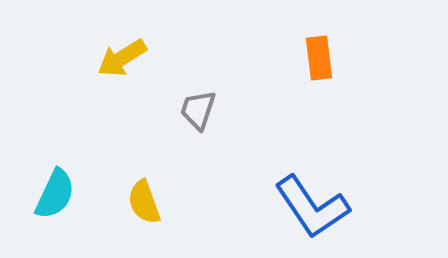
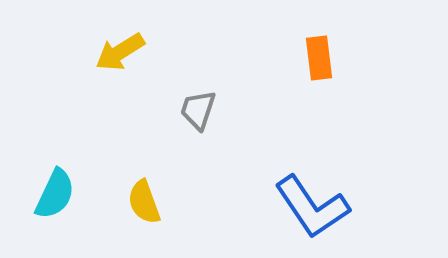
yellow arrow: moved 2 px left, 6 px up
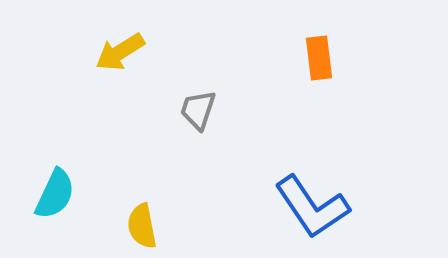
yellow semicircle: moved 2 px left, 24 px down; rotated 9 degrees clockwise
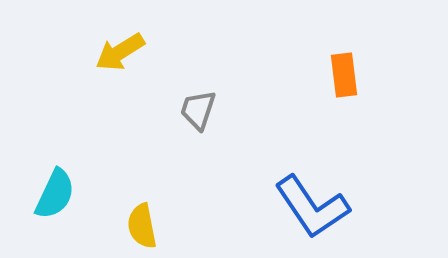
orange rectangle: moved 25 px right, 17 px down
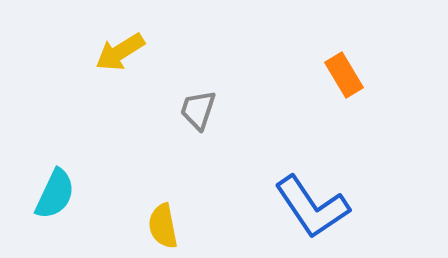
orange rectangle: rotated 24 degrees counterclockwise
yellow semicircle: moved 21 px right
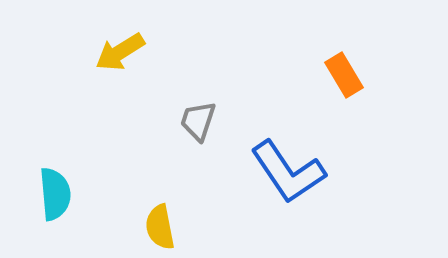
gray trapezoid: moved 11 px down
cyan semicircle: rotated 30 degrees counterclockwise
blue L-shape: moved 24 px left, 35 px up
yellow semicircle: moved 3 px left, 1 px down
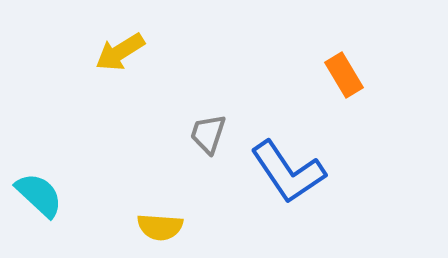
gray trapezoid: moved 10 px right, 13 px down
cyan semicircle: moved 16 px left, 1 px down; rotated 42 degrees counterclockwise
yellow semicircle: rotated 75 degrees counterclockwise
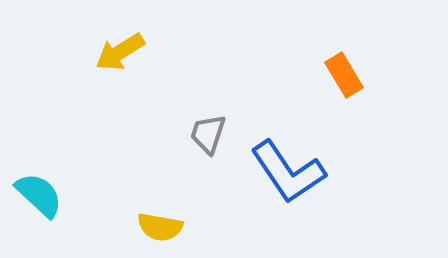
yellow semicircle: rotated 6 degrees clockwise
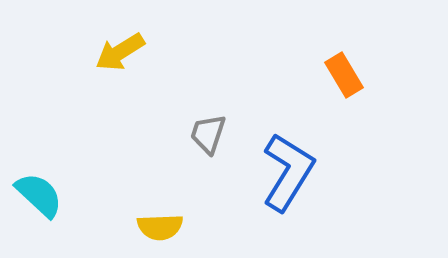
blue L-shape: rotated 114 degrees counterclockwise
yellow semicircle: rotated 12 degrees counterclockwise
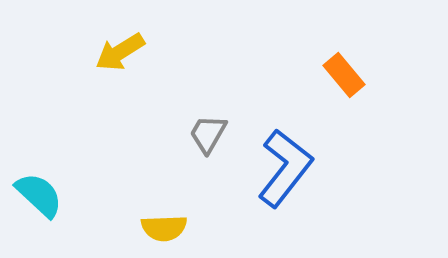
orange rectangle: rotated 9 degrees counterclockwise
gray trapezoid: rotated 12 degrees clockwise
blue L-shape: moved 3 px left, 4 px up; rotated 6 degrees clockwise
yellow semicircle: moved 4 px right, 1 px down
